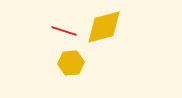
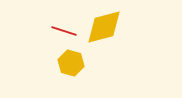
yellow hexagon: rotated 20 degrees clockwise
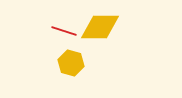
yellow diamond: moved 4 px left; rotated 15 degrees clockwise
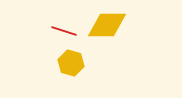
yellow diamond: moved 7 px right, 2 px up
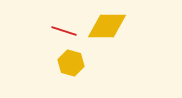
yellow diamond: moved 1 px down
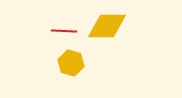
red line: rotated 15 degrees counterclockwise
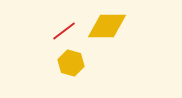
red line: rotated 40 degrees counterclockwise
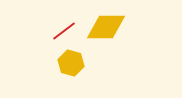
yellow diamond: moved 1 px left, 1 px down
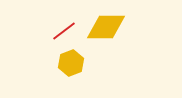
yellow hexagon: rotated 25 degrees clockwise
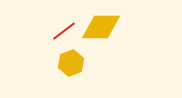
yellow diamond: moved 5 px left
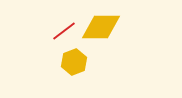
yellow hexagon: moved 3 px right, 1 px up
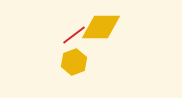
red line: moved 10 px right, 4 px down
